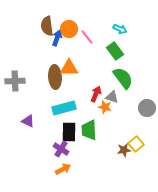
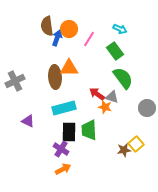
pink line: moved 2 px right, 2 px down; rotated 70 degrees clockwise
gray cross: rotated 24 degrees counterclockwise
red arrow: moved 1 px right; rotated 77 degrees counterclockwise
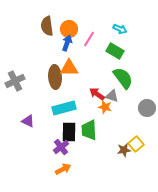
blue arrow: moved 10 px right, 5 px down
green rectangle: rotated 24 degrees counterclockwise
gray triangle: moved 1 px up
purple cross: moved 2 px up; rotated 21 degrees clockwise
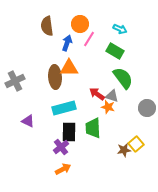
orange circle: moved 11 px right, 5 px up
orange star: moved 3 px right
green trapezoid: moved 4 px right, 2 px up
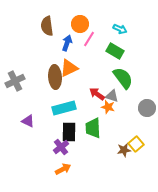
orange triangle: rotated 24 degrees counterclockwise
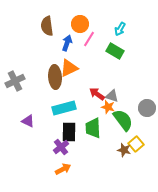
cyan arrow: rotated 96 degrees clockwise
green semicircle: moved 42 px down
brown star: rotated 24 degrees clockwise
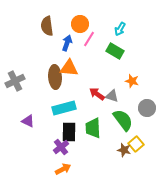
orange triangle: rotated 30 degrees clockwise
orange star: moved 24 px right, 26 px up
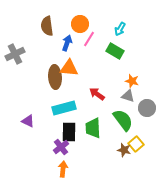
gray cross: moved 27 px up
gray triangle: moved 16 px right
orange arrow: rotated 56 degrees counterclockwise
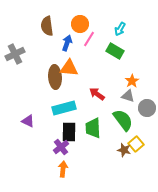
orange star: rotated 24 degrees clockwise
